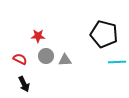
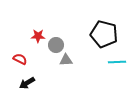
gray circle: moved 10 px right, 11 px up
gray triangle: moved 1 px right
black arrow: moved 3 px right, 1 px up; rotated 84 degrees clockwise
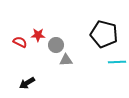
red star: moved 1 px up
red semicircle: moved 17 px up
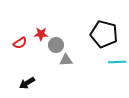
red star: moved 3 px right, 1 px up
red semicircle: moved 1 px down; rotated 120 degrees clockwise
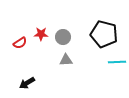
gray circle: moved 7 px right, 8 px up
